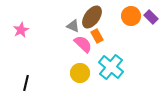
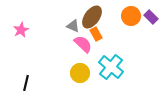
orange rectangle: moved 1 px left, 2 px up
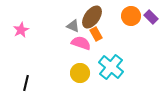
pink semicircle: moved 2 px left, 1 px up; rotated 24 degrees counterclockwise
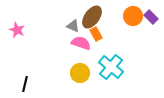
orange circle: moved 2 px right
pink star: moved 4 px left; rotated 21 degrees counterclockwise
black line: moved 1 px left, 1 px down
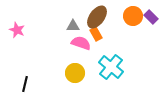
brown ellipse: moved 5 px right
gray triangle: rotated 24 degrees counterclockwise
yellow circle: moved 5 px left
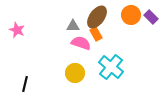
orange circle: moved 2 px left, 1 px up
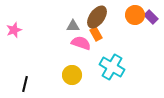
orange circle: moved 4 px right
pink star: moved 3 px left; rotated 28 degrees clockwise
cyan cross: moved 1 px right; rotated 10 degrees counterclockwise
yellow circle: moved 3 px left, 2 px down
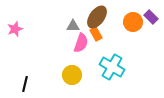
orange circle: moved 2 px left, 7 px down
pink star: moved 1 px right, 1 px up
pink semicircle: rotated 90 degrees clockwise
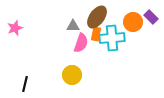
pink star: moved 1 px up
orange rectangle: rotated 40 degrees clockwise
cyan cross: moved 29 px up; rotated 35 degrees counterclockwise
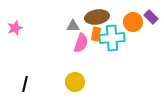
brown ellipse: rotated 45 degrees clockwise
yellow circle: moved 3 px right, 7 px down
